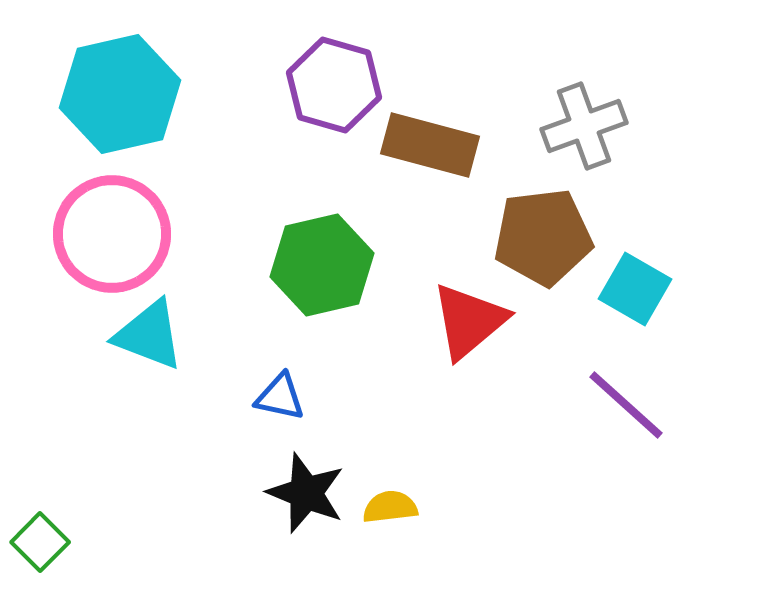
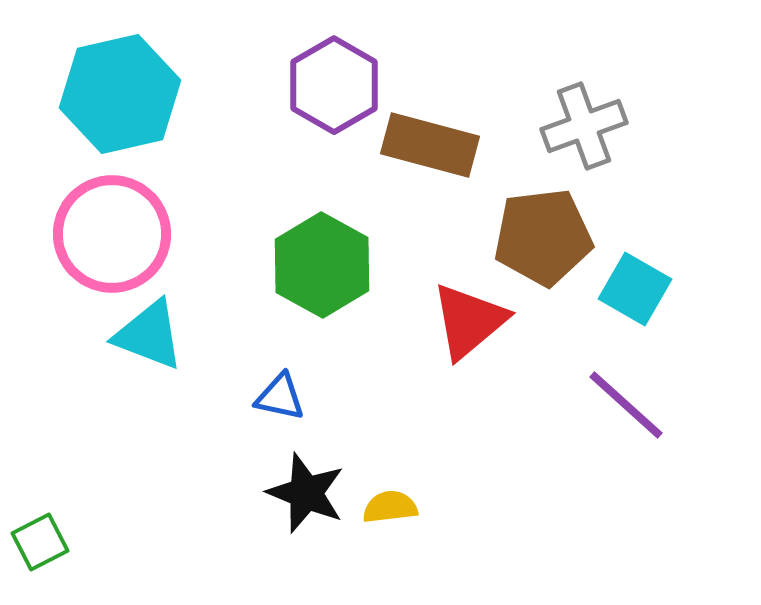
purple hexagon: rotated 14 degrees clockwise
green hexagon: rotated 18 degrees counterclockwise
green square: rotated 18 degrees clockwise
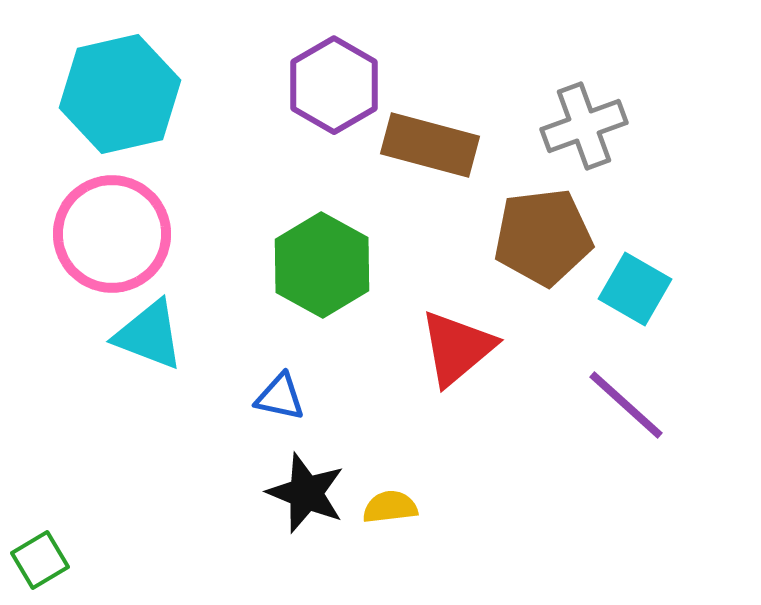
red triangle: moved 12 px left, 27 px down
green square: moved 18 px down; rotated 4 degrees counterclockwise
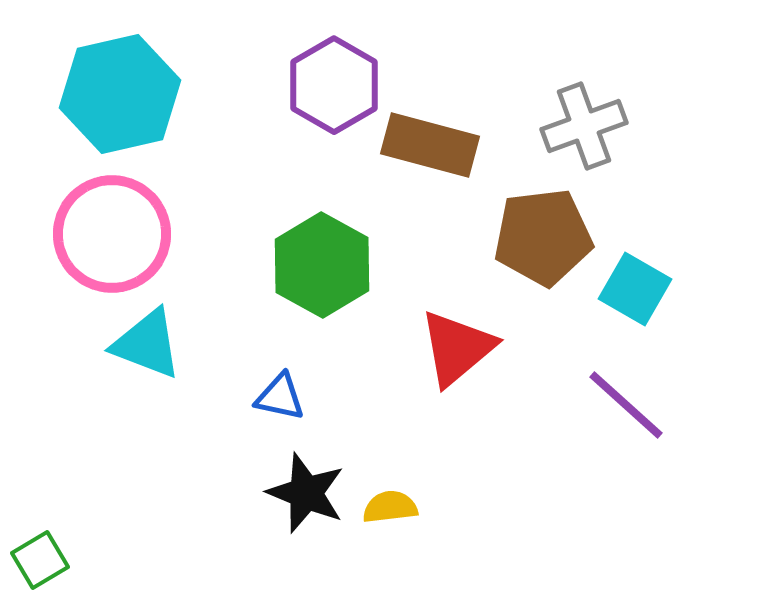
cyan triangle: moved 2 px left, 9 px down
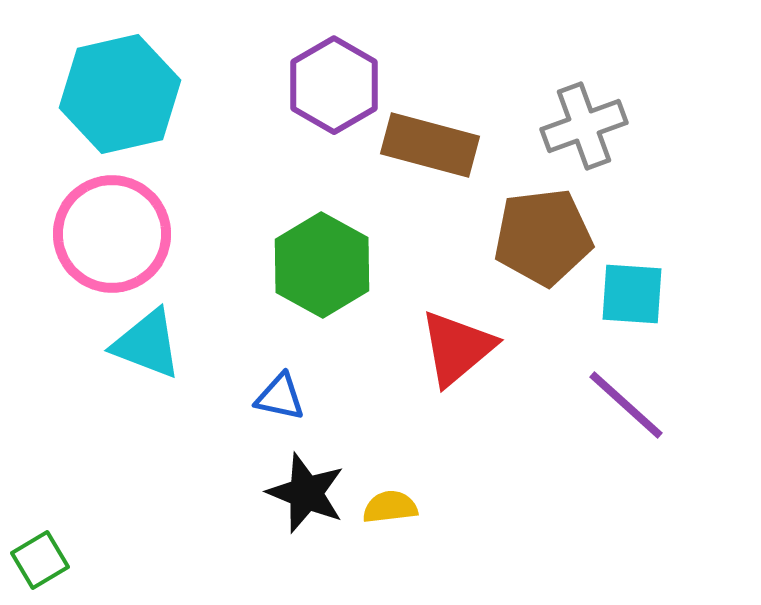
cyan square: moved 3 px left, 5 px down; rotated 26 degrees counterclockwise
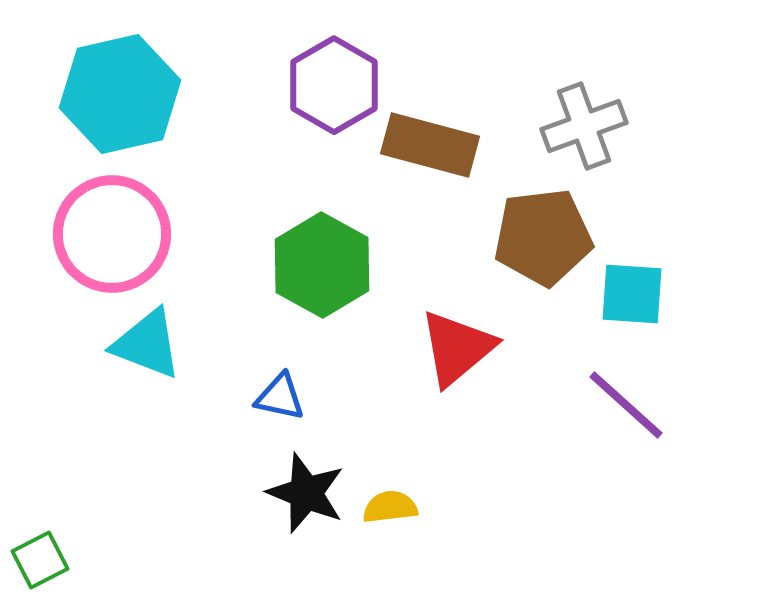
green square: rotated 4 degrees clockwise
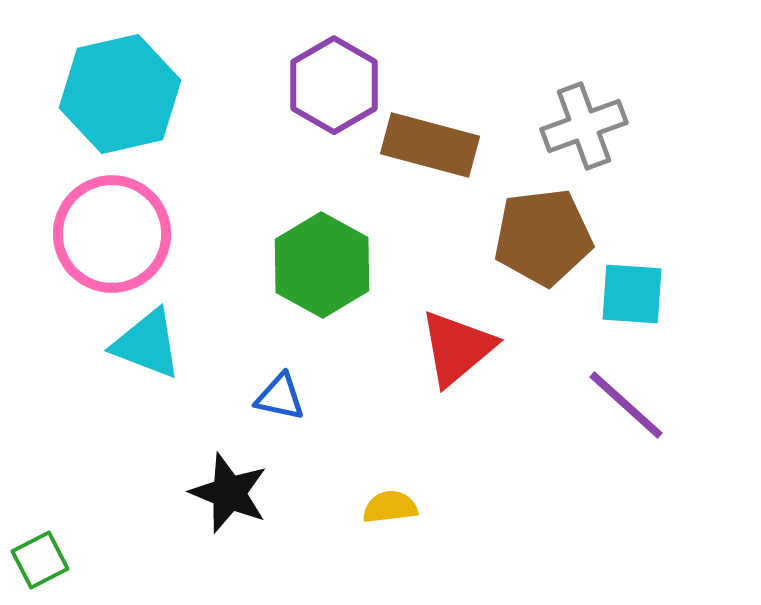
black star: moved 77 px left
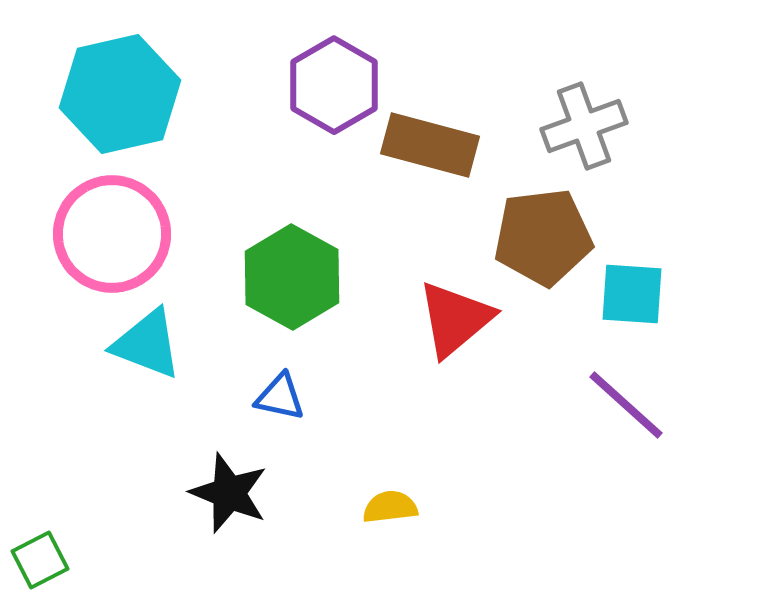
green hexagon: moved 30 px left, 12 px down
red triangle: moved 2 px left, 29 px up
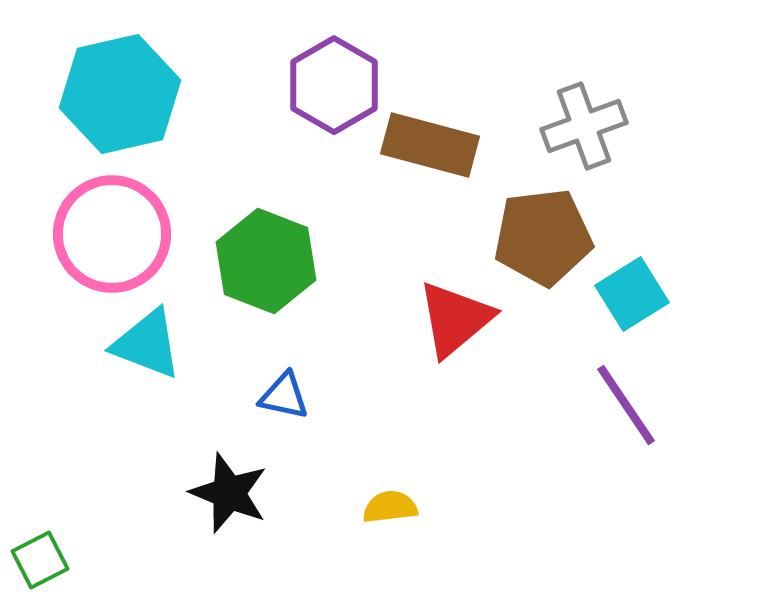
green hexagon: moved 26 px left, 16 px up; rotated 8 degrees counterclockwise
cyan square: rotated 36 degrees counterclockwise
blue triangle: moved 4 px right, 1 px up
purple line: rotated 14 degrees clockwise
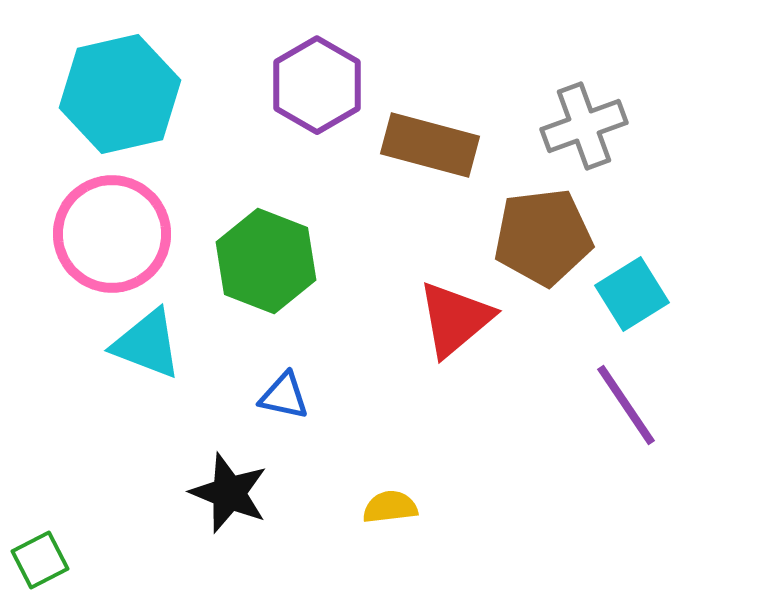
purple hexagon: moved 17 px left
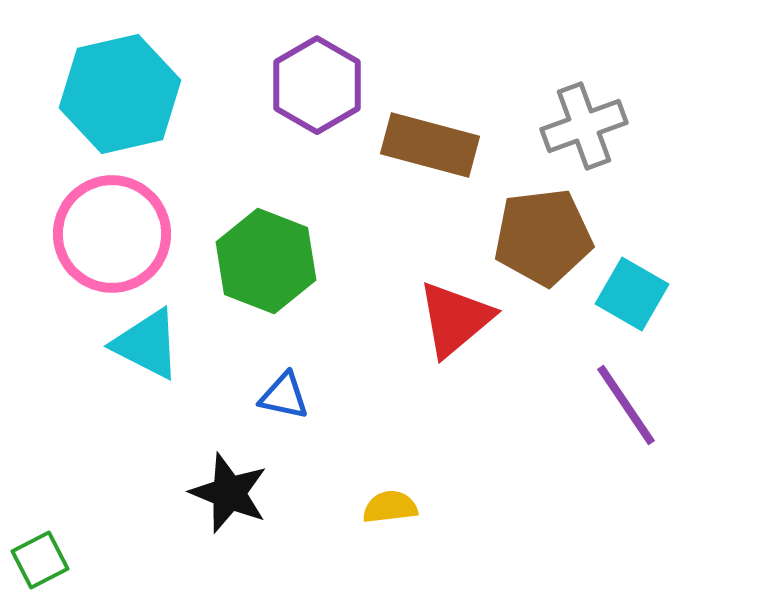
cyan square: rotated 28 degrees counterclockwise
cyan triangle: rotated 6 degrees clockwise
